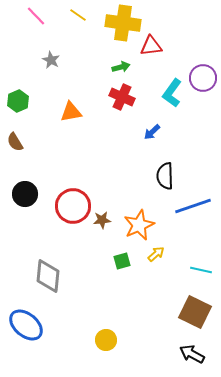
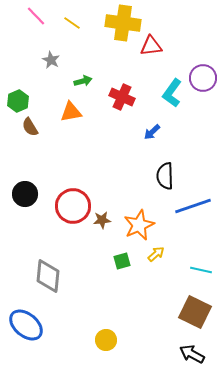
yellow line: moved 6 px left, 8 px down
green arrow: moved 38 px left, 14 px down
brown semicircle: moved 15 px right, 15 px up
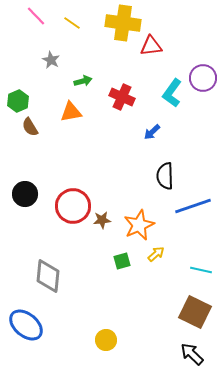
black arrow: rotated 15 degrees clockwise
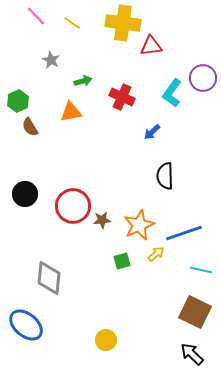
blue line: moved 9 px left, 27 px down
gray diamond: moved 1 px right, 2 px down
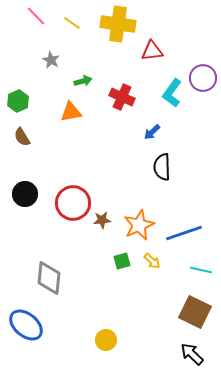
yellow cross: moved 5 px left, 1 px down
red triangle: moved 1 px right, 5 px down
brown semicircle: moved 8 px left, 10 px down
black semicircle: moved 3 px left, 9 px up
red circle: moved 3 px up
yellow arrow: moved 4 px left, 7 px down; rotated 84 degrees clockwise
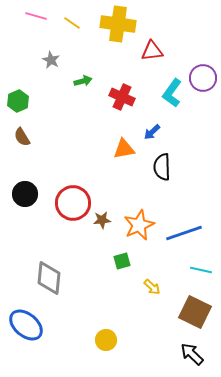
pink line: rotated 30 degrees counterclockwise
orange triangle: moved 53 px right, 37 px down
yellow arrow: moved 26 px down
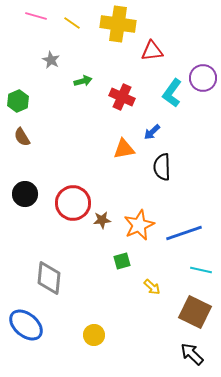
yellow circle: moved 12 px left, 5 px up
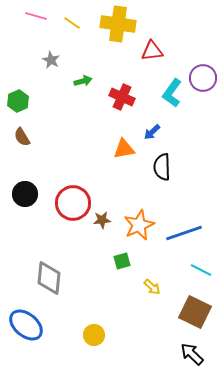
cyan line: rotated 15 degrees clockwise
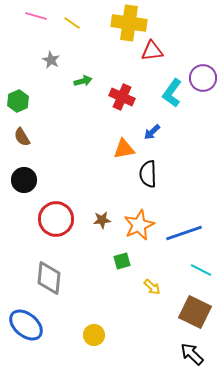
yellow cross: moved 11 px right, 1 px up
black semicircle: moved 14 px left, 7 px down
black circle: moved 1 px left, 14 px up
red circle: moved 17 px left, 16 px down
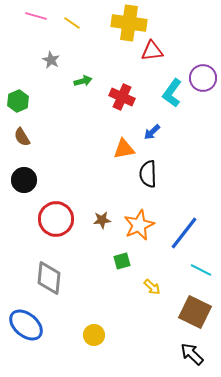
blue line: rotated 33 degrees counterclockwise
